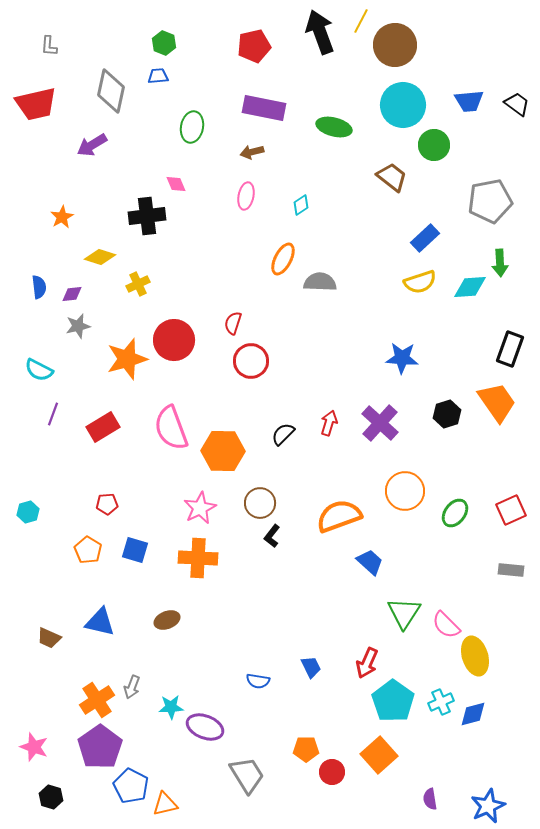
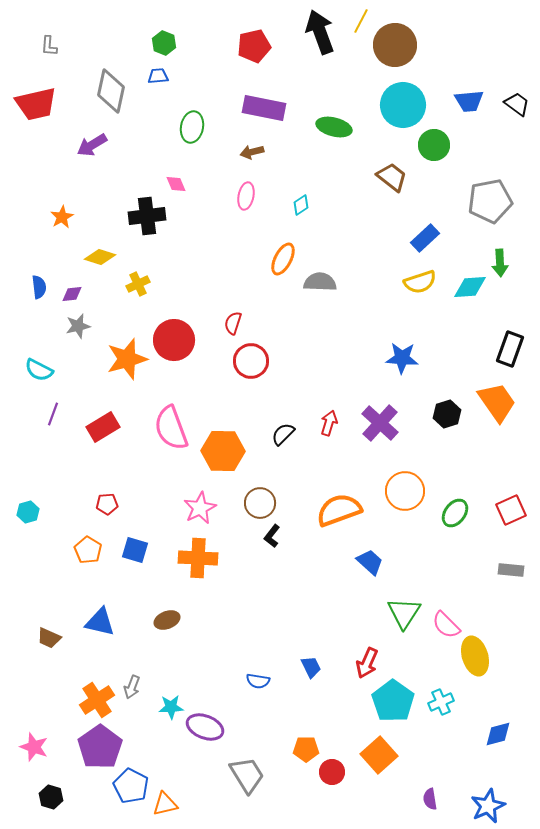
orange semicircle at (339, 516): moved 6 px up
blue diamond at (473, 714): moved 25 px right, 20 px down
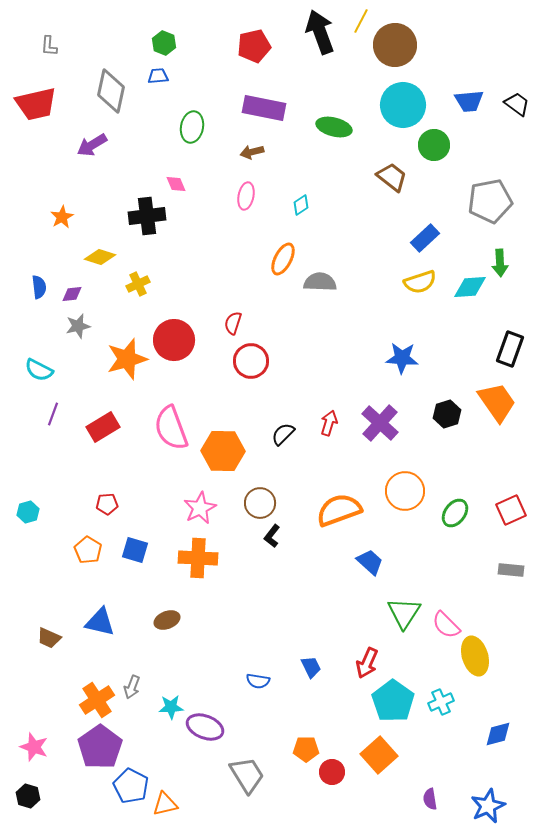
black hexagon at (51, 797): moved 23 px left, 1 px up
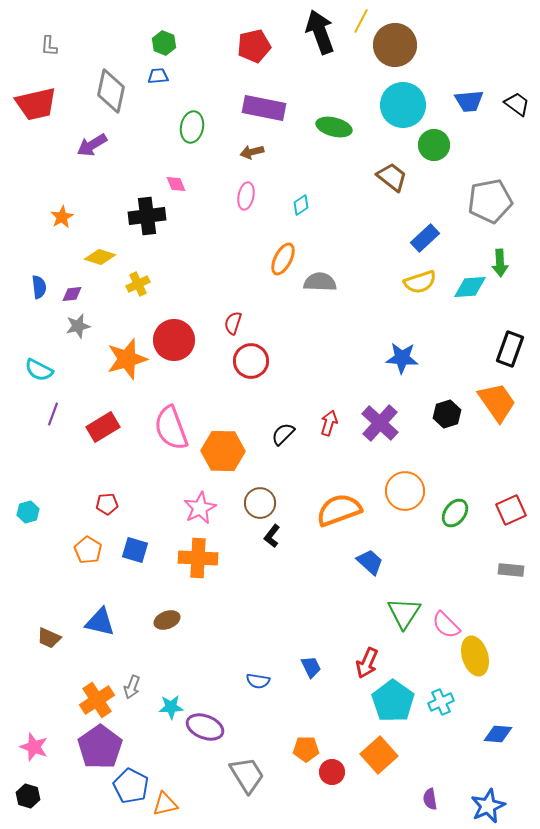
blue diamond at (498, 734): rotated 20 degrees clockwise
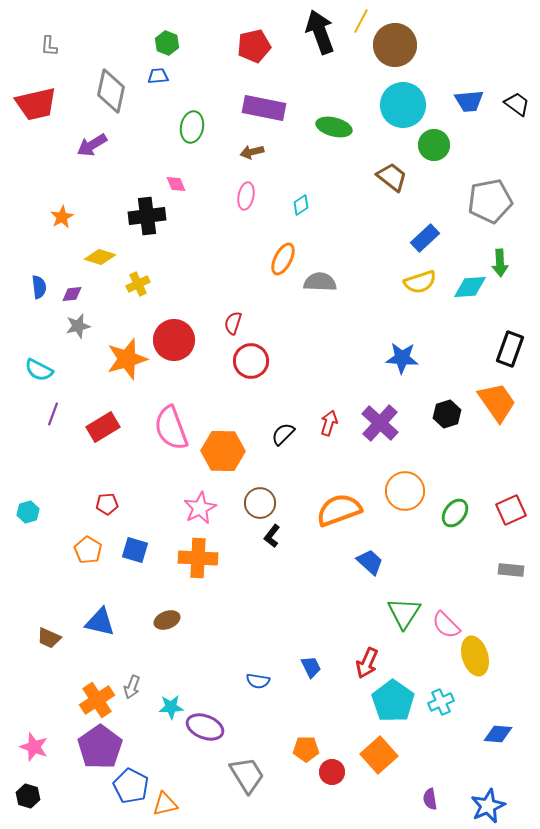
green hexagon at (164, 43): moved 3 px right
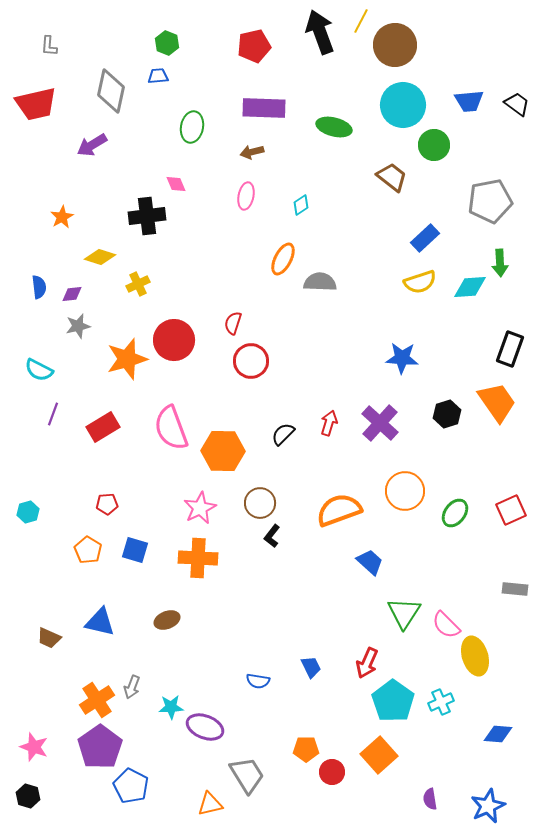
purple rectangle at (264, 108): rotated 9 degrees counterclockwise
gray rectangle at (511, 570): moved 4 px right, 19 px down
orange triangle at (165, 804): moved 45 px right
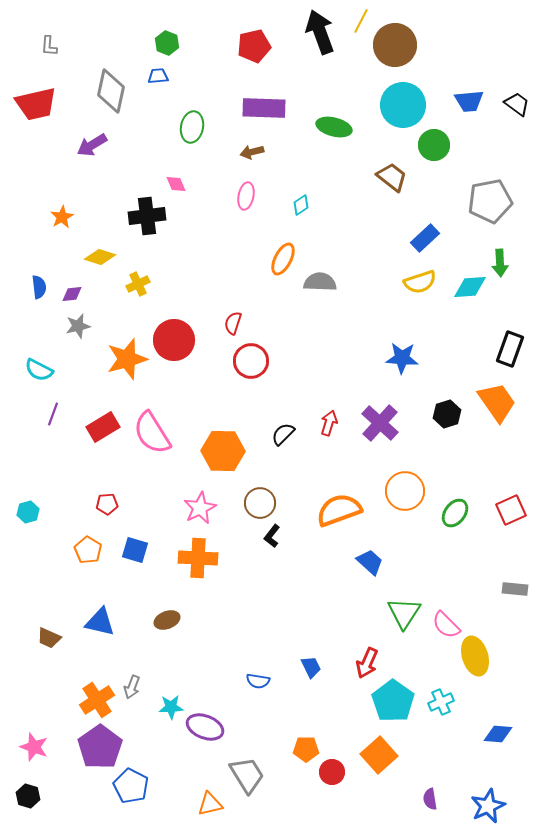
pink semicircle at (171, 428): moved 19 px left, 5 px down; rotated 12 degrees counterclockwise
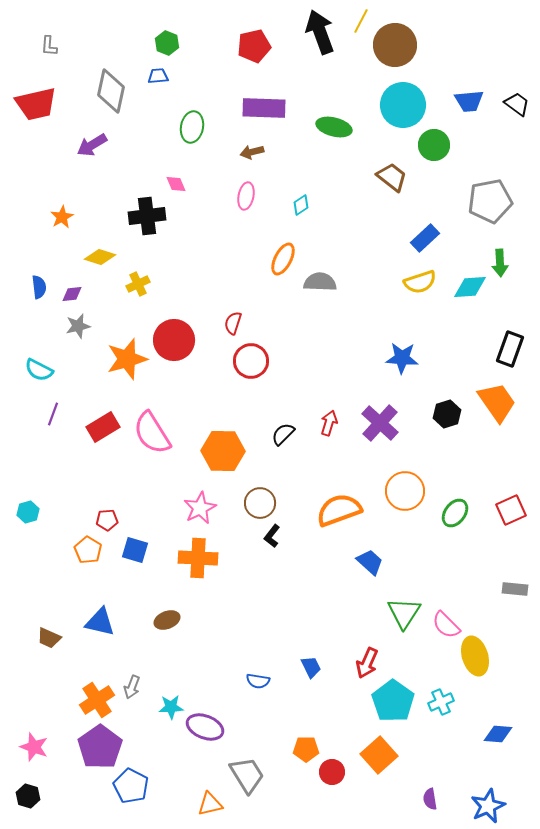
red pentagon at (107, 504): moved 16 px down
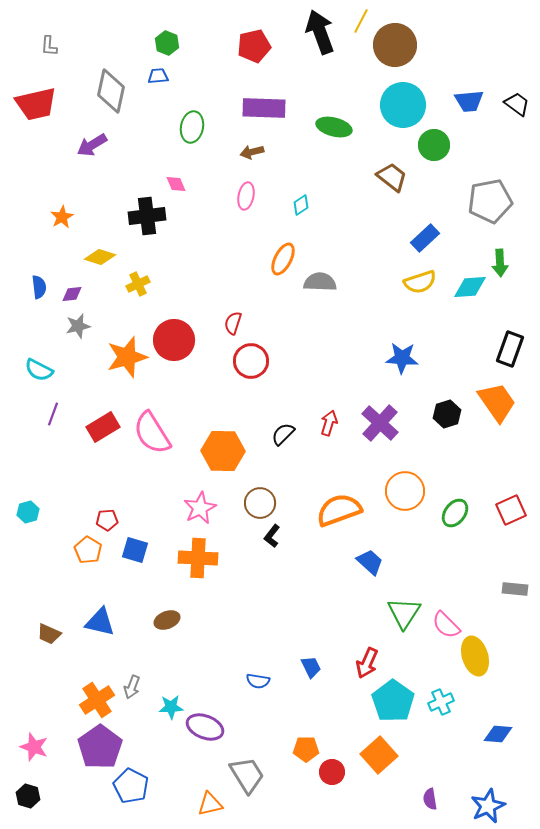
orange star at (127, 359): moved 2 px up
brown trapezoid at (49, 638): moved 4 px up
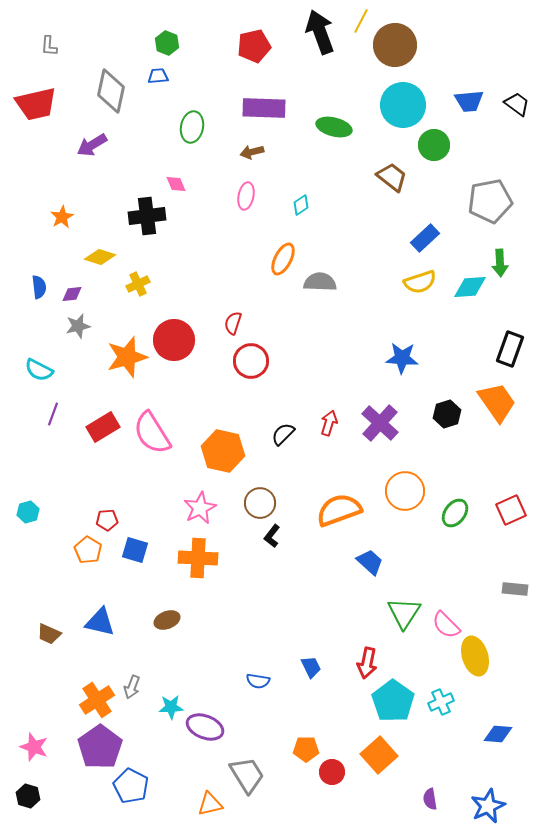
orange hexagon at (223, 451): rotated 12 degrees clockwise
red arrow at (367, 663): rotated 12 degrees counterclockwise
